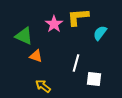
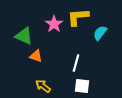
white square: moved 12 px left, 7 px down
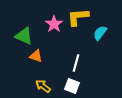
white square: moved 10 px left; rotated 14 degrees clockwise
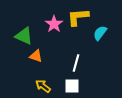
white square: rotated 21 degrees counterclockwise
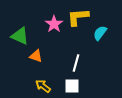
green triangle: moved 4 px left
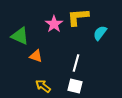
white square: moved 3 px right; rotated 14 degrees clockwise
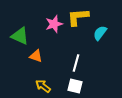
pink star: rotated 18 degrees clockwise
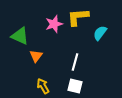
orange triangle: rotated 48 degrees clockwise
white line: moved 1 px left, 1 px up
yellow arrow: rotated 21 degrees clockwise
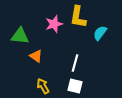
yellow L-shape: rotated 75 degrees counterclockwise
green triangle: rotated 18 degrees counterclockwise
orange triangle: rotated 32 degrees counterclockwise
white line: moved 1 px down
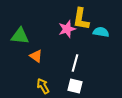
yellow L-shape: moved 3 px right, 2 px down
pink star: moved 13 px right, 5 px down
cyan semicircle: moved 1 px right, 1 px up; rotated 63 degrees clockwise
